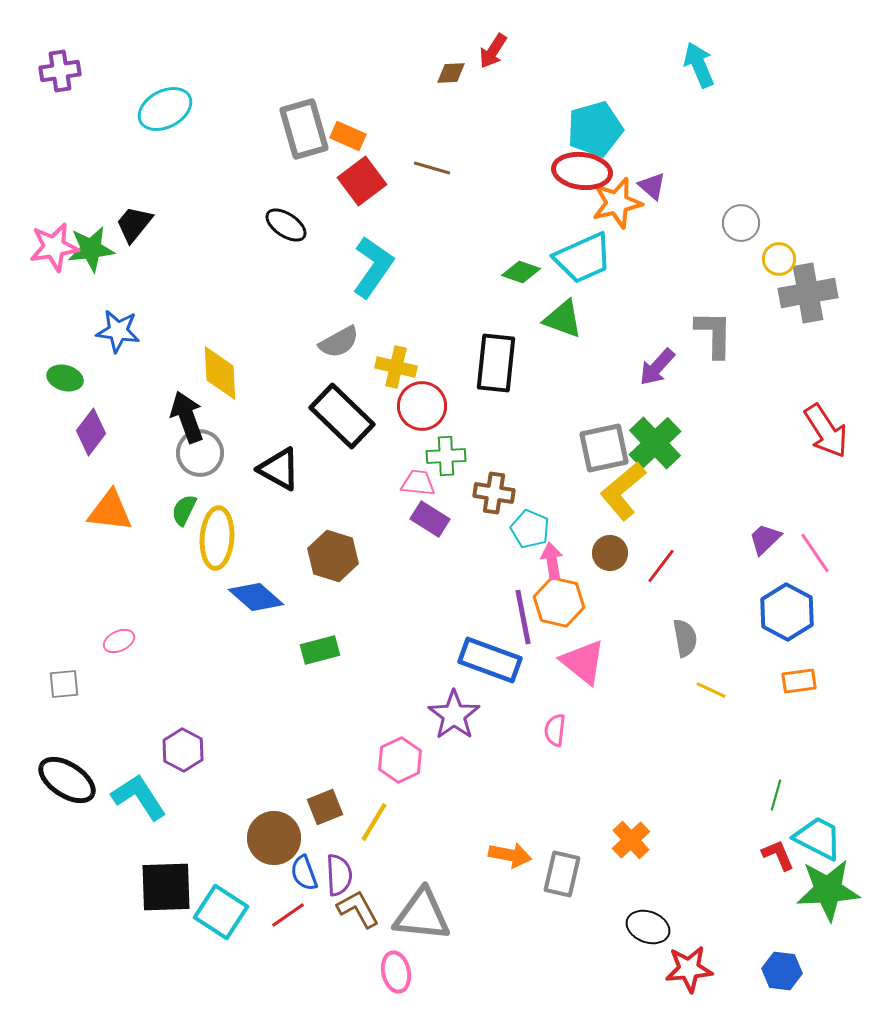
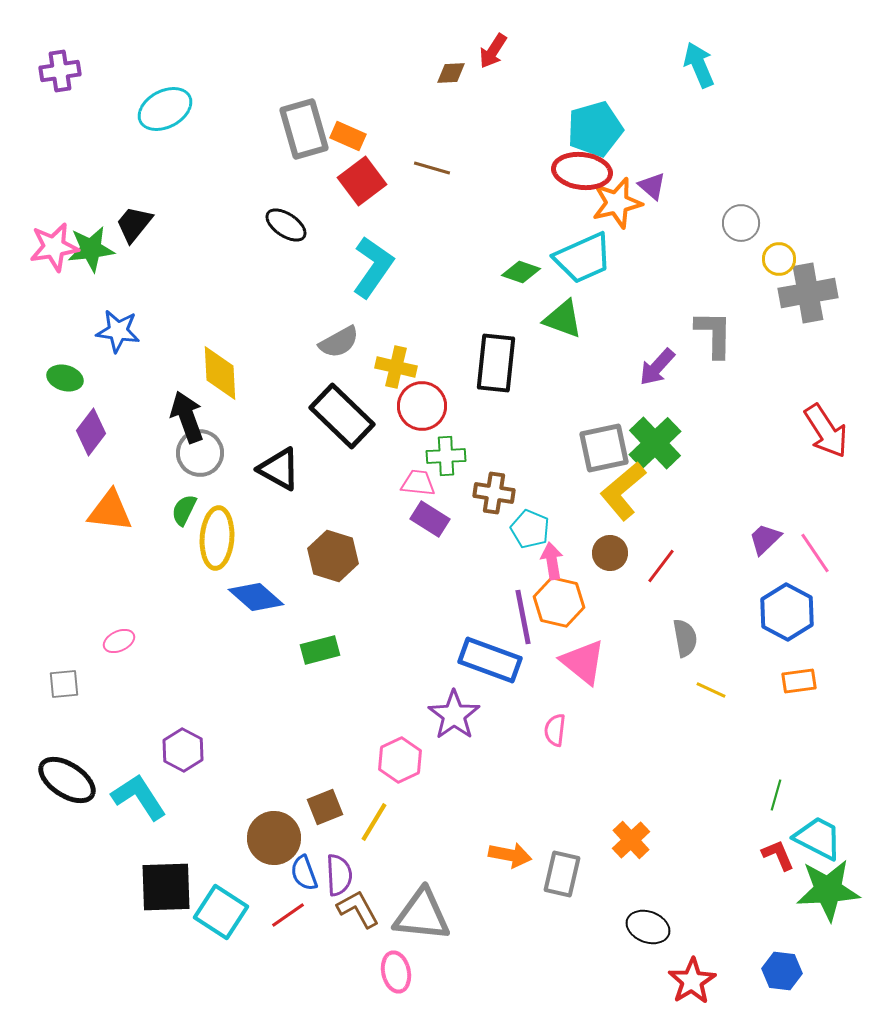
red star at (689, 969): moved 3 px right, 12 px down; rotated 27 degrees counterclockwise
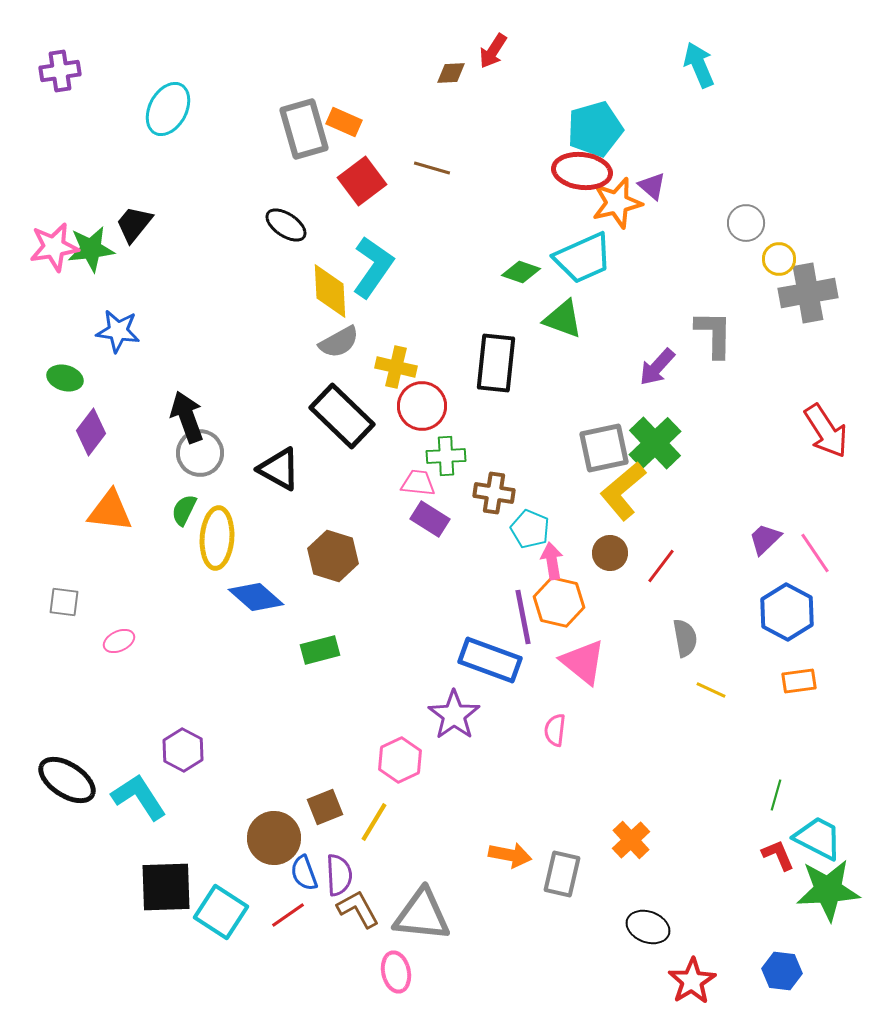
cyan ellipse at (165, 109): moved 3 px right; rotated 34 degrees counterclockwise
orange rectangle at (348, 136): moved 4 px left, 14 px up
gray circle at (741, 223): moved 5 px right
yellow diamond at (220, 373): moved 110 px right, 82 px up
gray square at (64, 684): moved 82 px up; rotated 12 degrees clockwise
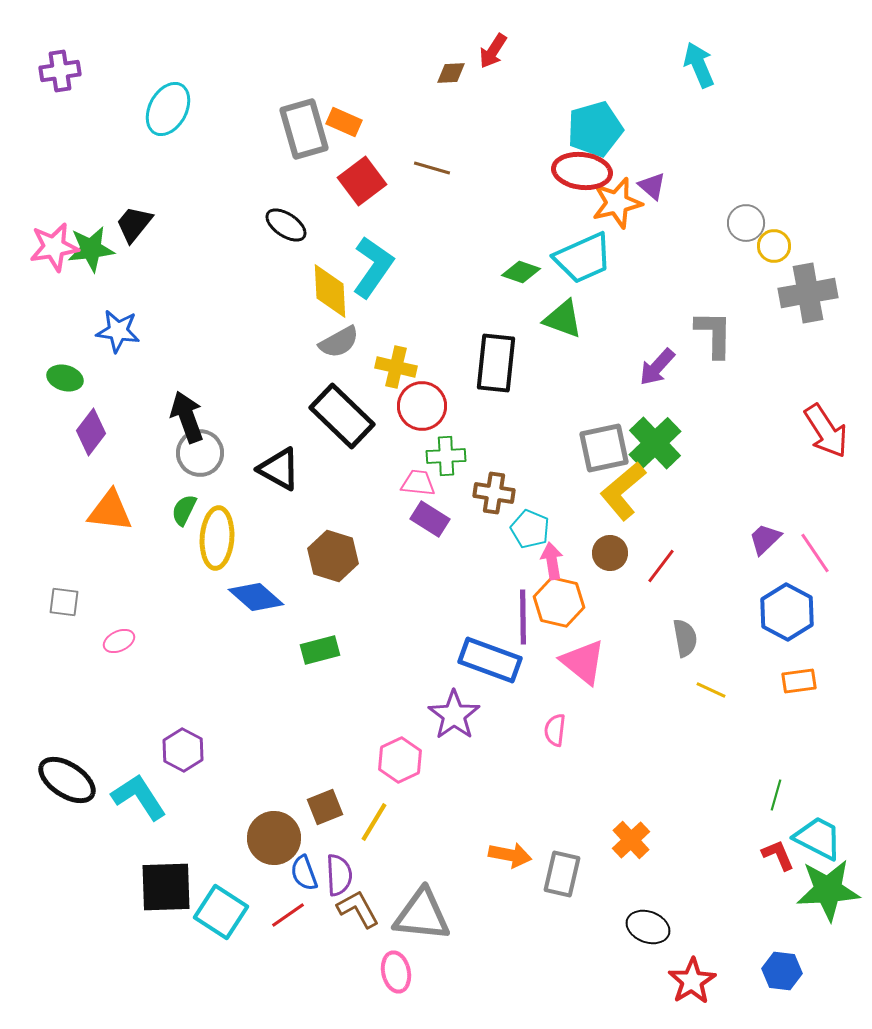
yellow circle at (779, 259): moved 5 px left, 13 px up
purple line at (523, 617): rotated 10 degrees clockwise
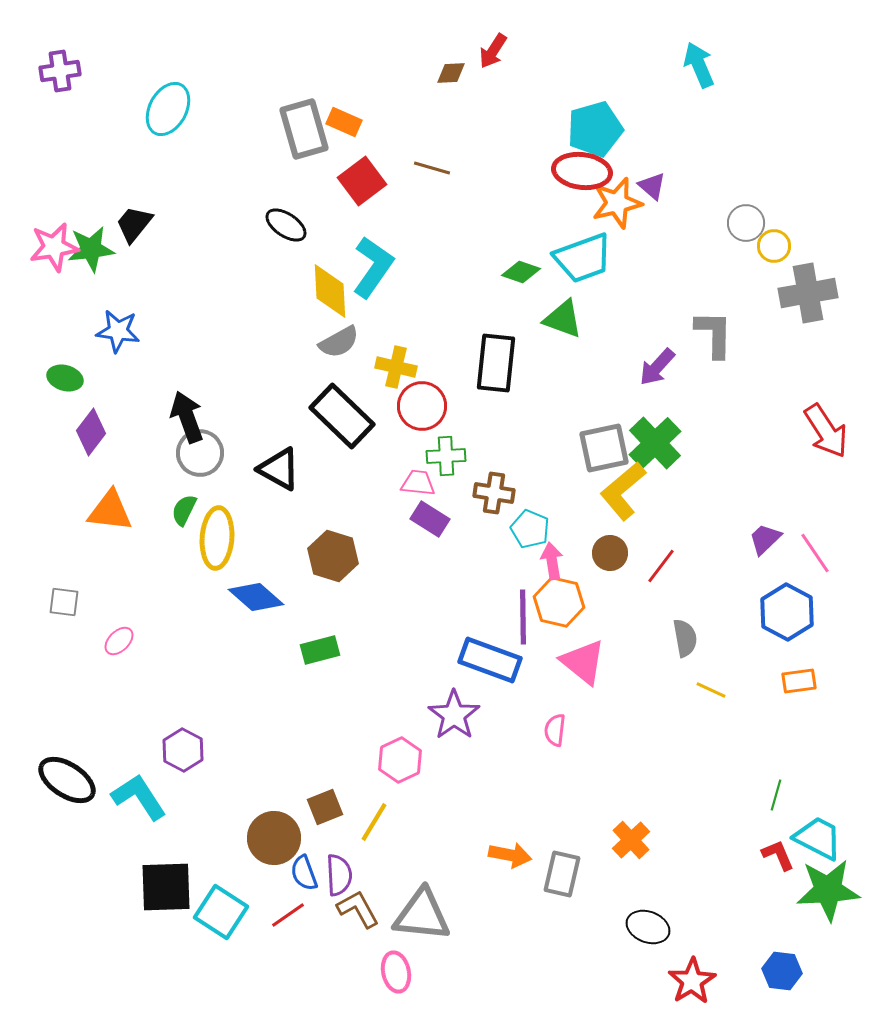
cyan trapezoid at (583, 258): rotated 4 degrees clockwise
pink ellipse at (119, 641): rotated 20 degrees counterclockwise
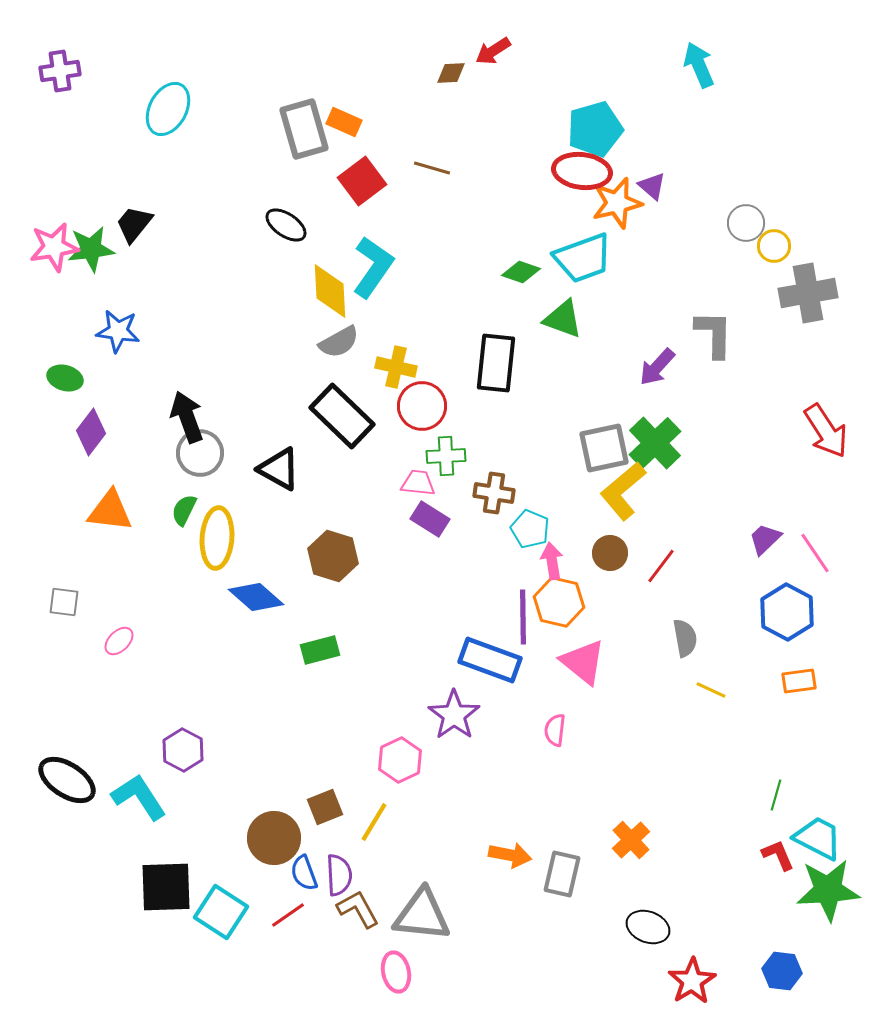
red arrow at (493, 51): rotated 24 degrees clockwise
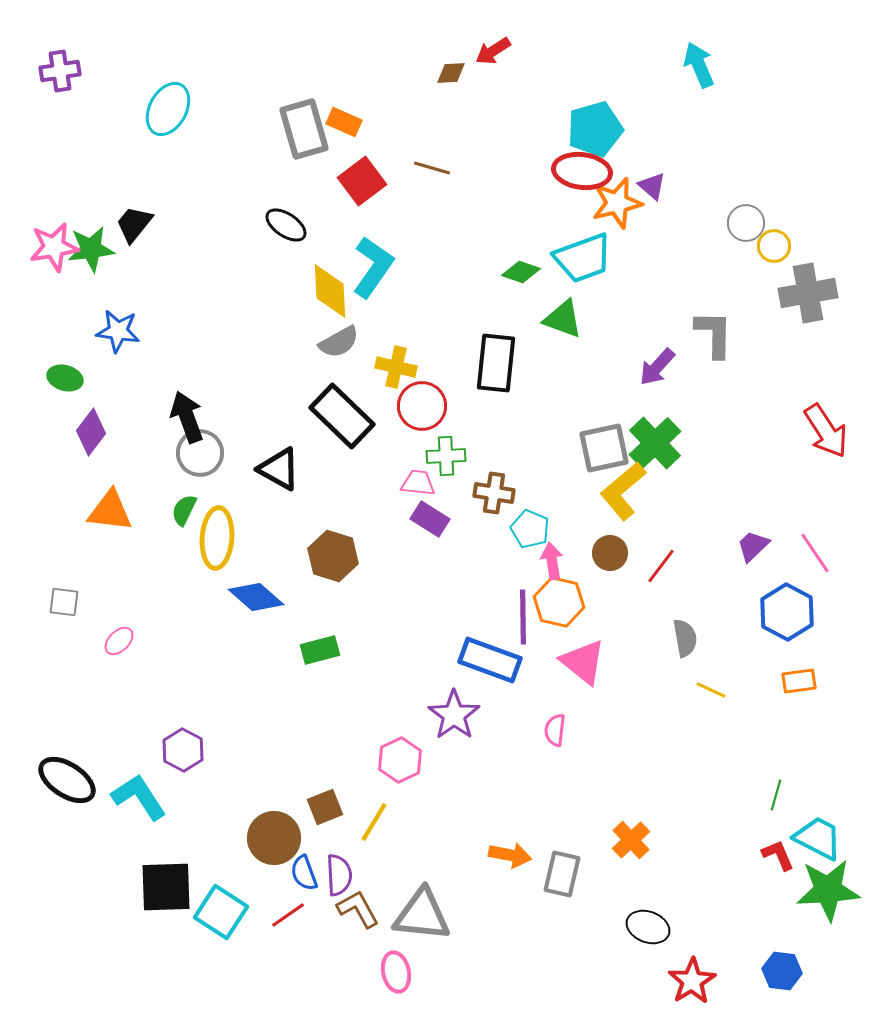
purple trapezoid at (765, 539): moved 12 px left, 7 px down
